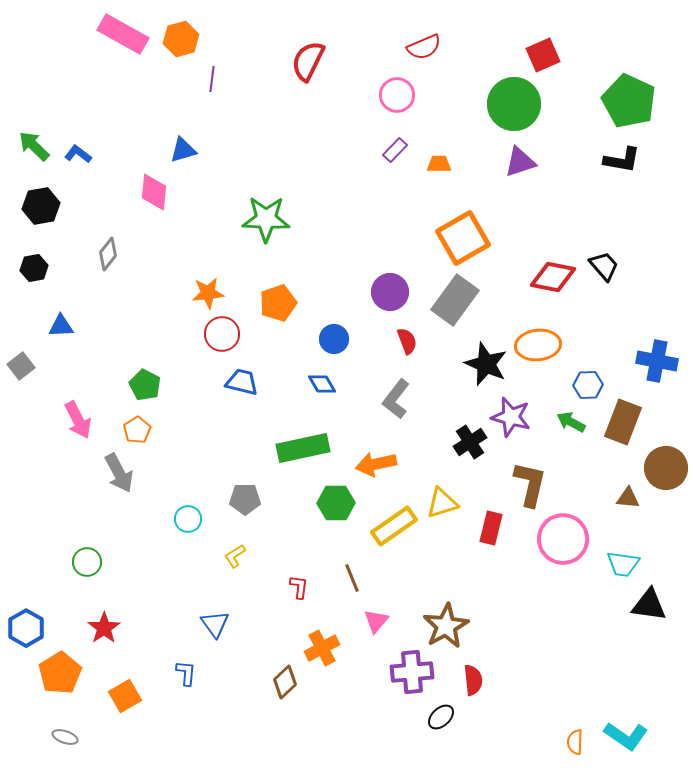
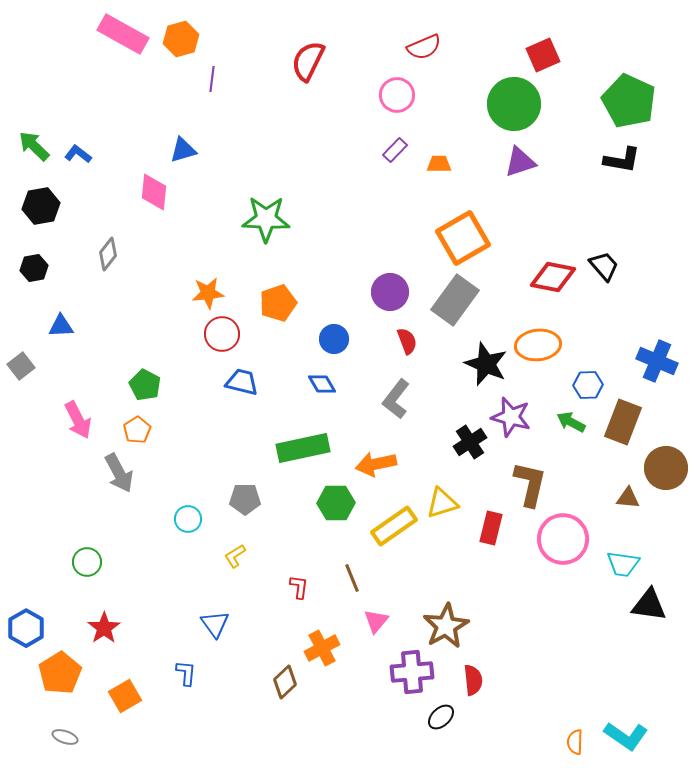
blue cross at (657, 361): rotated 12 degrees clockwise
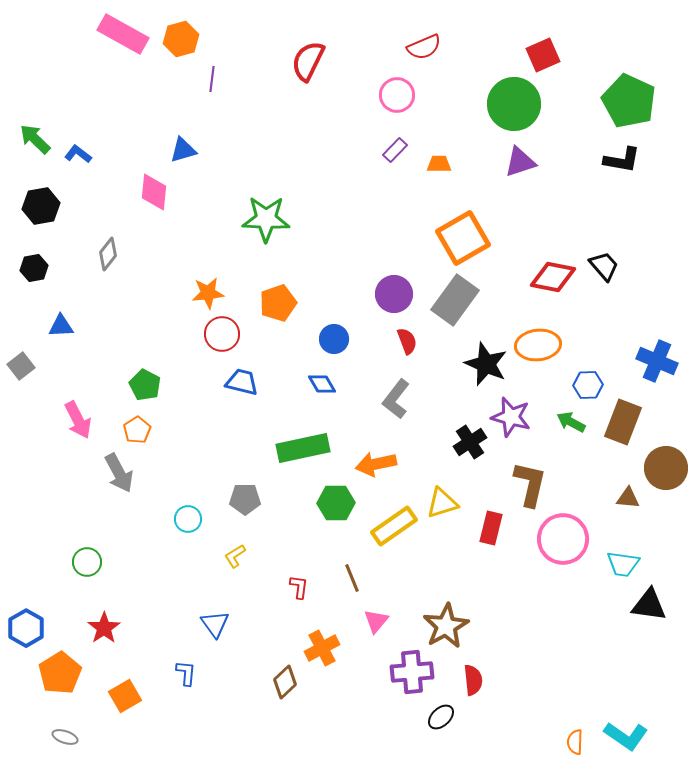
green arrow at (34, 146): moved 1 px right, 7 px up
purple circle at (390, 292): moved 4 px right, 2 px down
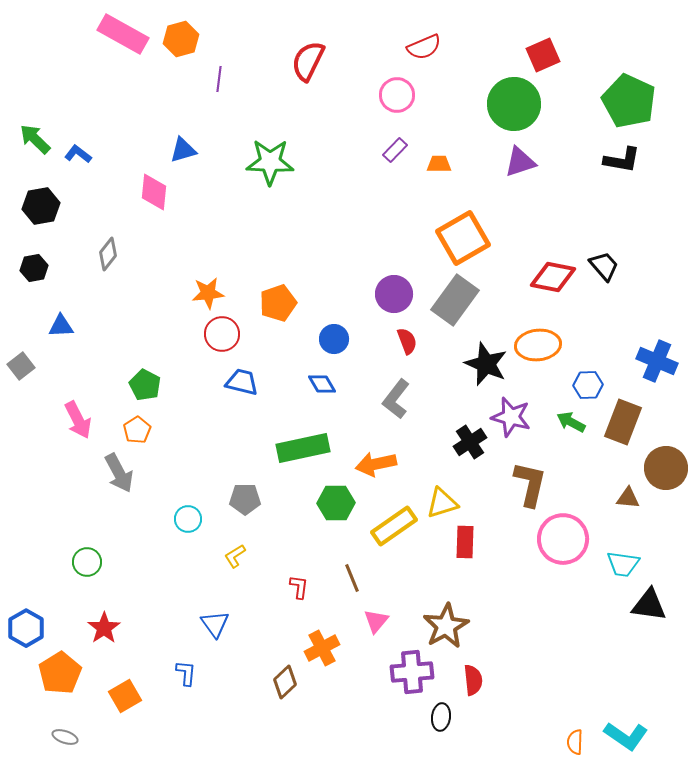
purple line at (212, 79): moved 7 px right
green star at (266, 219): moved 4 px right, 57 px up
red rectangle at (491, 528): moved 26 px left, 14 px down; rotated 12 degrees counterclockwise
black ellipse at (441, 717): rotated 40 degrees counterclockwise
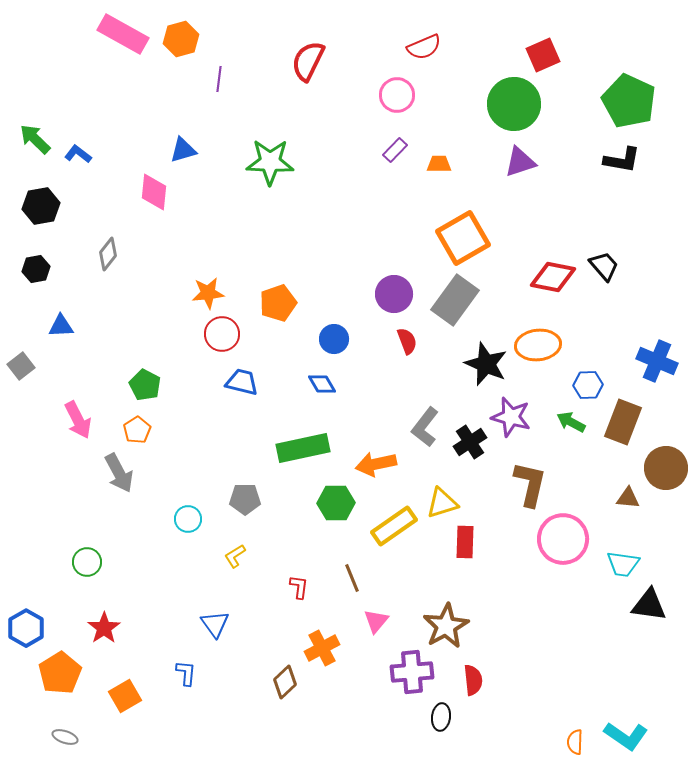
black hexagon at (34, 268): moved 2 px right, 1 px down
gray L-shape at (396, 399): moved 29 px right, 28 px down
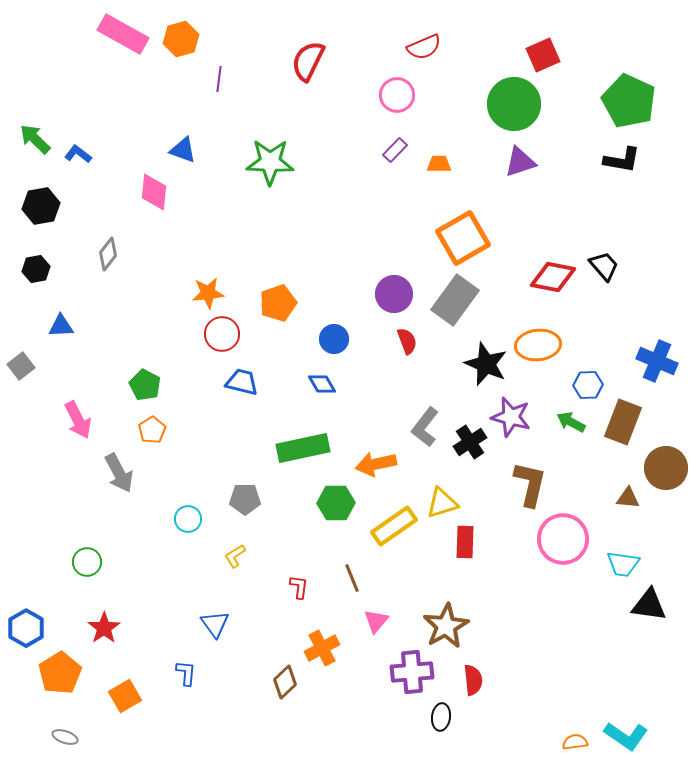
blue triangle at (183, 150): rotated 36 degrees clockwise
orange pentagon at (137, 430): moved 15 px right
orange semicircle at (575, 742): rotated 80 degrees clockwise
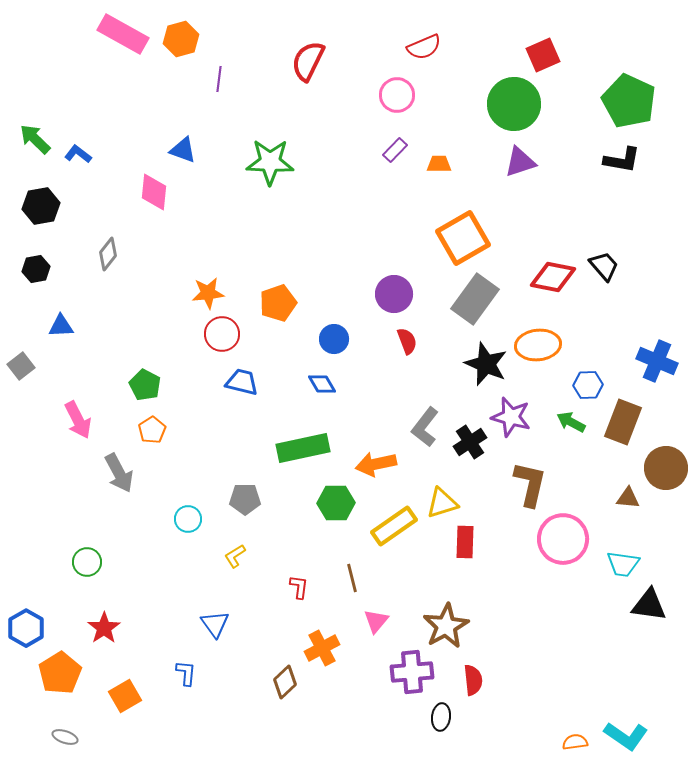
gray rectangle at (455, 300): moved 20 px right, 1 px up
brown line at (352, 578): rotated 8 degrees clockwise
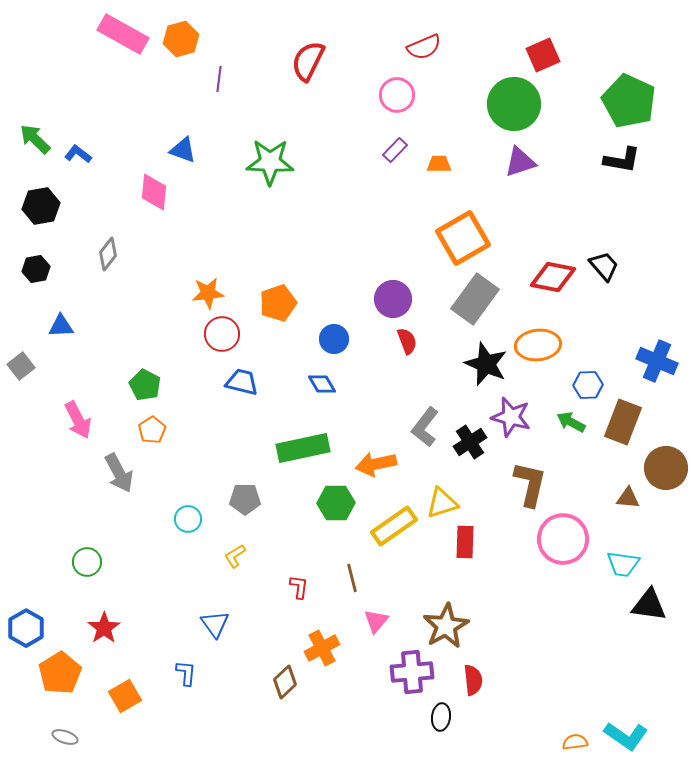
purple circle at (394, 294): moved 1 px left, 5 px down
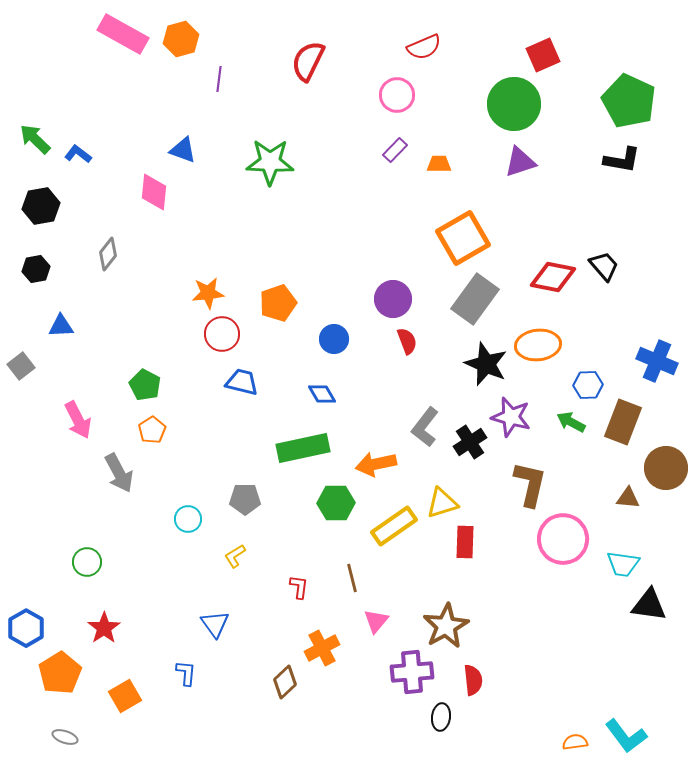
blue diamond at (322, 384): moved 10 px down
cyan L-shape at (626, 736): rotated 18 degrees clockwise
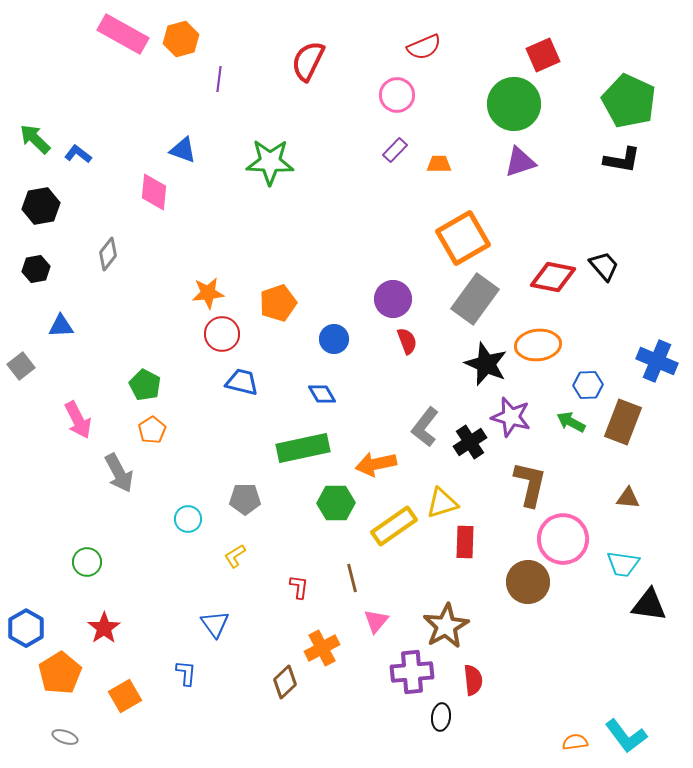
brown circle at (666, 468): moved 138 px left, 114 px down
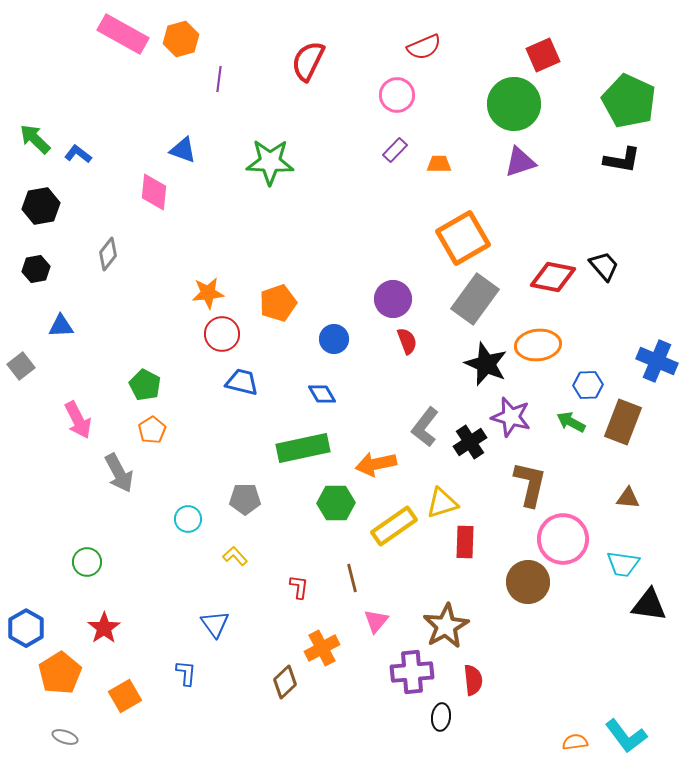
yellow L-shape at (235, 556): rotated 80 degrees clockwise
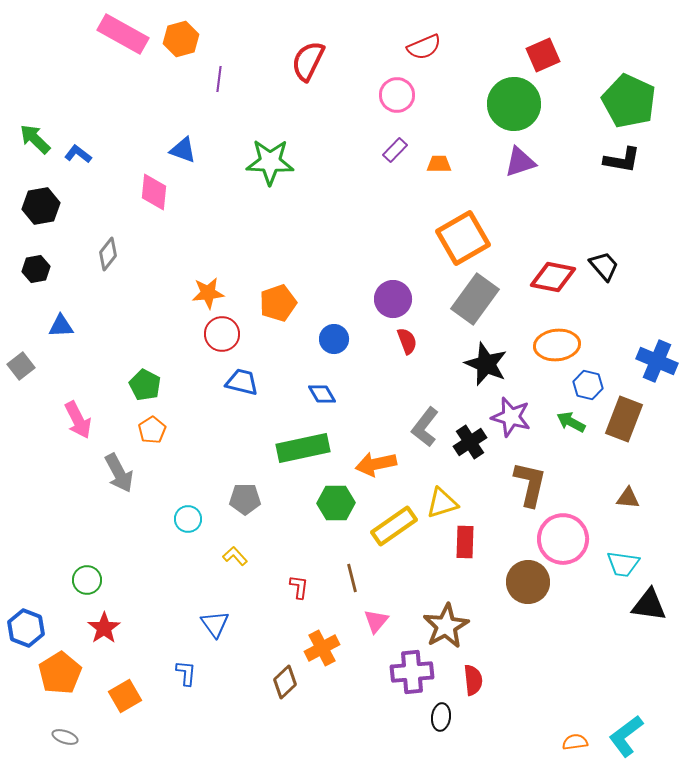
orange ellipse at (538, 345): moved 19 px right
blue hexagon at (588, 385): rotated 16 degrees clockwise
brown rectangle at (623, 422): moved 1 px right, 3 px up
green circle at (87, 562): moved 18 px down
blue hexagon at (26, 628): rotated 9 degrees counterclockwise
cyan L-shape at (626, 736): rotated 90 degrees clockwise
